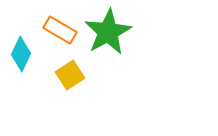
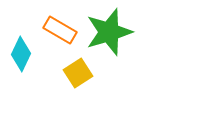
green star: moved 1 px right; rotated 12 degrees clockwise
yellow square: moved 8 px right, 2 px up
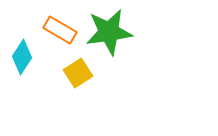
green star: rotated 9 degrees clockwise
cyan diamond: moved 1 px right, 3 px down; rotated 8 degrees clockwise
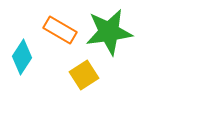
yellow square: moved 6 px right, 2 px down
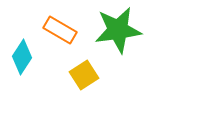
green star: moved 9 px right, 2 px up
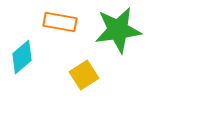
orange rectangle: moved 8 px up; rotated 20 degrees counterclockwise
cyan diamond: rotated 16 degrees clockwise
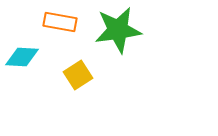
cyan diamond: rotated 44 degrees clockwise
yellow square: moved 6 px left
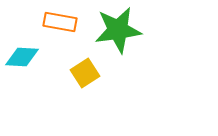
yellow square: moved 7 px right, 2 px up
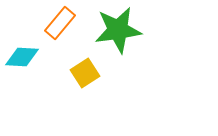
orange rectangle: moved 1 px down; rotated 60 degrees counterclockwise
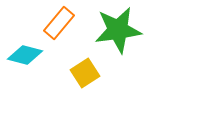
orange rectangle: moved 1 px left
cyan diamond: moved 3 px right, 2 px up; rotated 12 degrees clockwise
